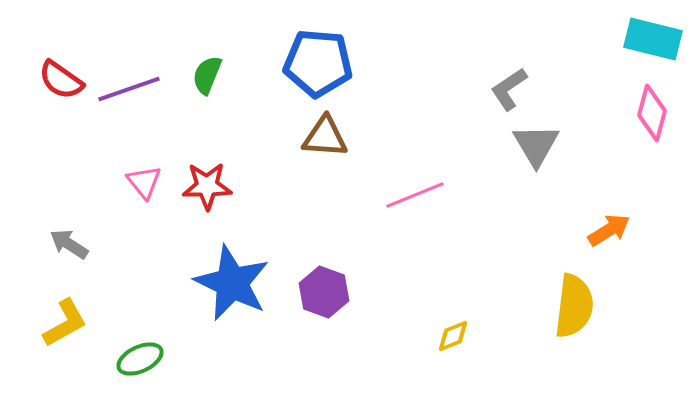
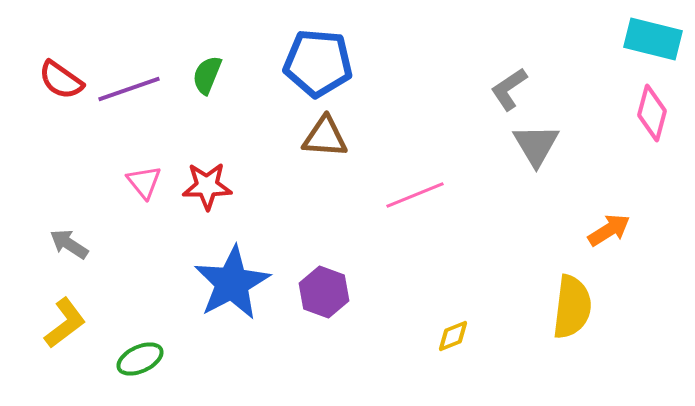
blue star: rotated 18 degrees clockwise
yellow semicircle: moved 2 px left, 1 px down
yellow L-shape: rotated 8 degrees counterclockwise
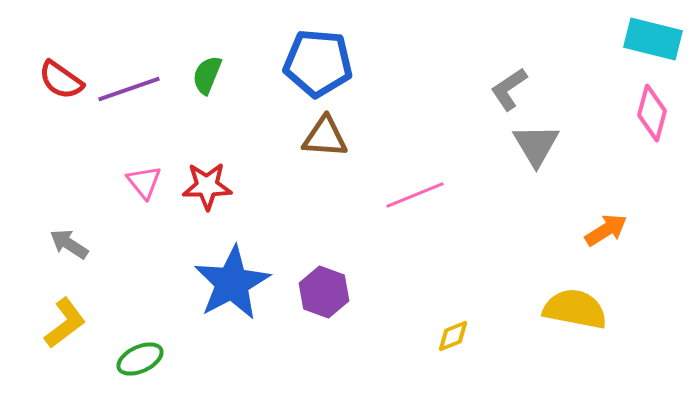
orange arrow: moved 3 px left
yellow semicircle: moved 3 px right, 2 px down; rotated 86 degrees counterclockwise
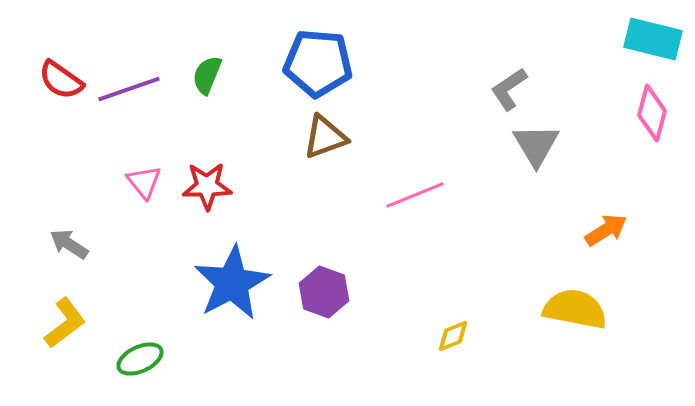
brown triangle: rotated 24 degrees counterclockwise
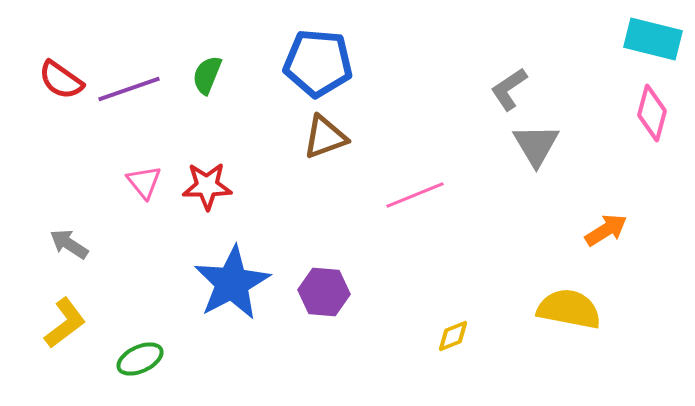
purple hexagon: rotated 15 degrees counterclockwise
yellow semicircle: moved 6 px left
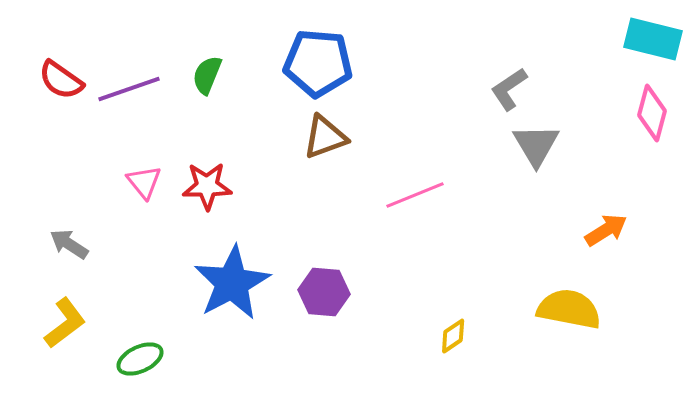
yellow diamond: rotated 12 degrees counterclockwise
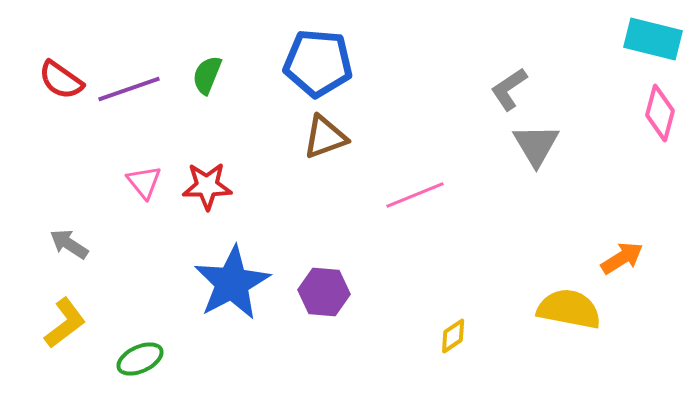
pink diamond: moved 8 px right
orange arrow: moved 16 px right, 28 px down
